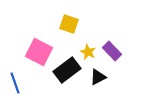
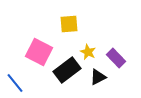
yellow square: rotated 24 degrees counterclockwise
purple rectangle: moved 4 px right, 7 px down
blue line: rotated 20 degrees counterclockwise
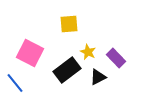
pink square: moved 9 px left, 1 px down
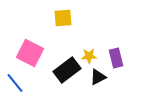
yellow square: moved 6 px left, 6 px up
yellow star: moved 1 px right, 4 px down; rotated 28 degrees counterclockwise
purple rectangle: rotated 30 degrees clockwise
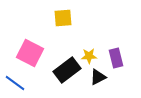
blue line: rotated 15 degrees counterclockwise
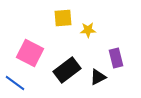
yellow star: moved 1 px left, 26 px up
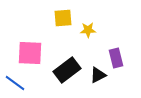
pink square: rotated 24 degrees counterclockwise
black triangle: moved 2 px up
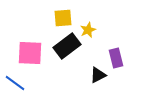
yellow star: rotated 21 degrees counterclockwise
black rectangle: moved 24 px up
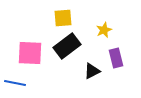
yellow star: moved 16 px right
black triangle: moved 6 px left, 4 px up
blue line: rotated 25 degrees counterclockwise
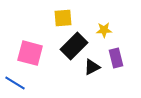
yellow star: rotated 21 degrees clockwise
black rectangle: moved 7 px right; rotated 8 degrees counterclockwise
pink square: rotated 12 degrees clockwise
black triangle: moved 4 px up
blue line: rotated 20 degrees clockwise
